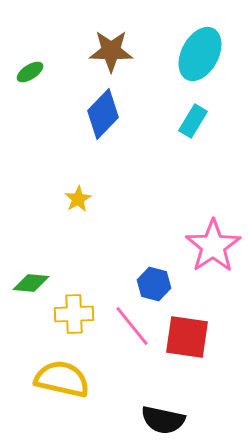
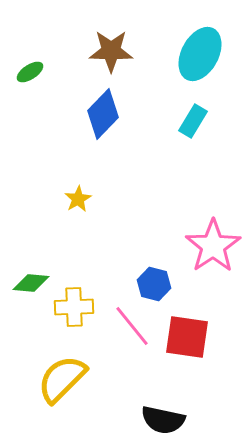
yellow cross: moved 7 px up
yellow semicircle: rotated 58 degrees counterclockwise
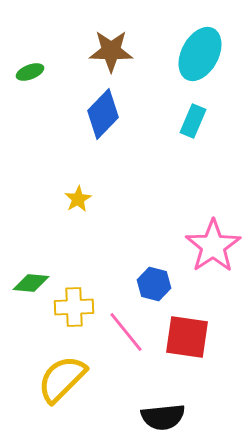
green ellipse: rotated 12 degrees clockwise
cyan rectangle: rotated 8 degrees counterclockwise
pink line: moved 6 px left, 6 px down
black semicircle: moved 3 px up; rotated 18 degrees counterclockwise
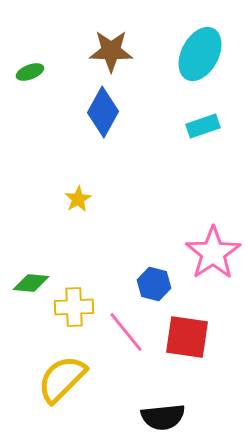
blue diamond: moved 2 px up; rotated 15 degrees counterclockwise
cyan rectangle: moved 10 px right, 5 px down; rotated 48 degrees clockwise
pink star: moved 7 px down
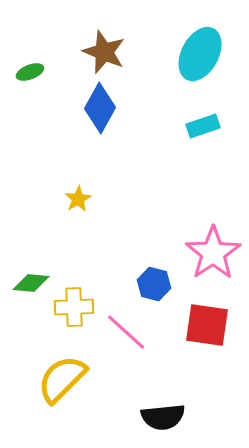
brown star: moved 7 px left, 1 px down; rotated 21 degrees clockwise
blue diamond: moved 3 px left, 4 px up
pink line: rotated 9 degrees counterclockwise
red square: moved 20 px right, 12 px up
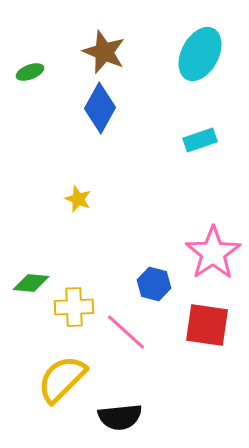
cyan rectangle: moved 3 px left, 14 px down
yellow star: rotated 20 degrees counterclockwise
black semicircle: moved 43 px left
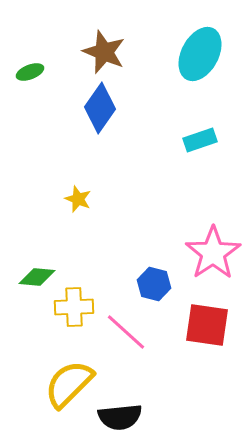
blue diamond: rotated 6 degrees clockwise
green diamond: moved 6 px right, 6 px up
yellow semicircle: moved 7 px right, 5 px down
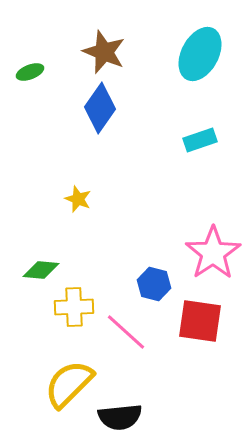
green diamond: moved 4 px right, 7 px up
red square: moved 7 px left, 4 px up
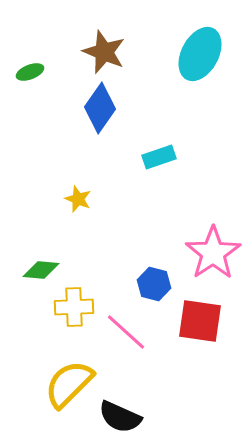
cyan rectangle: moved 41 px left, 17 px down
black semicircle: rotated 30 degrees clockwise
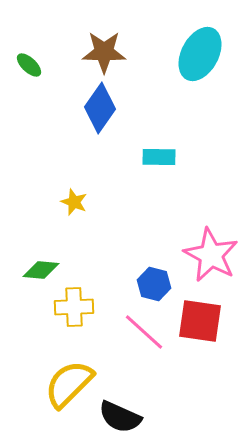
brown star: rotated 21 degrees counterclockwise
green ellipse: moved 1 px left, 7 px up; rotated 64 degrees clockwise
cyan rectangle: rotated 20 degrees clockwise
yellow star: moved 4 px left, 3 px down
pink star: moved 2 px left, 2 px down; rotated 10 degrees counterclockwise
pink line: moved 18 px right
